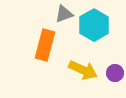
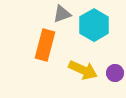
gray triangle: moved 2 px left
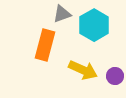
purple circle: moved 3 px down
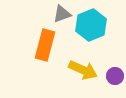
cyan hexagon: moved 3 px left; rotated 8 degrees clockwise
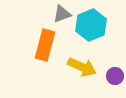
yellow arrow: moved 1 px left, 3 px up
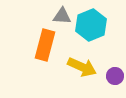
gray triangle: moved 2 px down; rotated 24 degrees clockwise
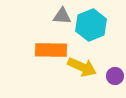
orange rectangle: moved 6 px right, 5 px down; rotated 76 degrees clockwise
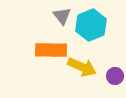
gray triangle: rotated 48 degrees clockwise
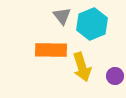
cyan hexagon: moved 1 px right, 1 px up
yellow arrow: rotated 48 degrees clockwise
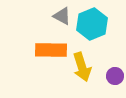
gray triangle: rotated 24 degrees counterclockwise
